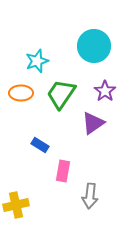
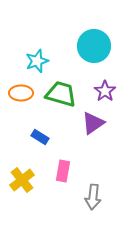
green trapezoid: rotated 72 degrees clockwise
blue rectangle: moved 8 px up
gray arrow: moved 3 px right, 1 px down
yellow cross: moved 6 px right, 25 px up; rotated 25 degrees counterclockwise
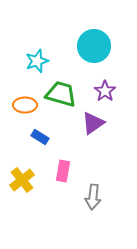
orange ellipse: moved 4 px right, 12 px down
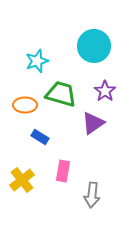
gray arrow: moved 1 px left, 2 px up
